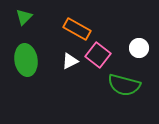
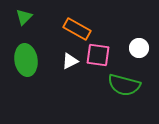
pink square: rotated 30 degrees counterclockwise
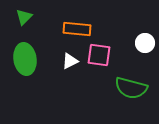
orange rectangle: rotated 24 degrees counterclockwise
white circle: moved 6 px right, 5 px up
pink square: moved 1 px right
green ellipse: moved 1 px left, 1 px up
green semicircle: moved 7 px right, 3 px down
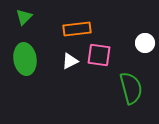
orange rectangle: rotated 12 degrees counterclockwise
green semicircle: rotated 120 degrees counterclockwise
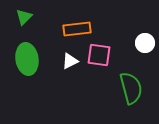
green ellipse: moved 2 px right
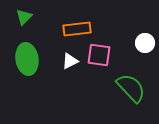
green semicircle: rotated 28 degrees counterclockwise
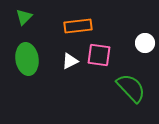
orange rectangle: moved 1 px right, 3 px up
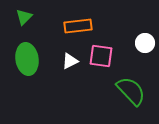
pink square: moved 2 px right, 1 px down
green semicircle: moved 3 px down
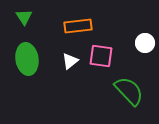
green triangle: rotated 18 degrees counterclockwise
white triangle: rotated 12 degrees counterclockwise
green semicircle: moved 2 px left
